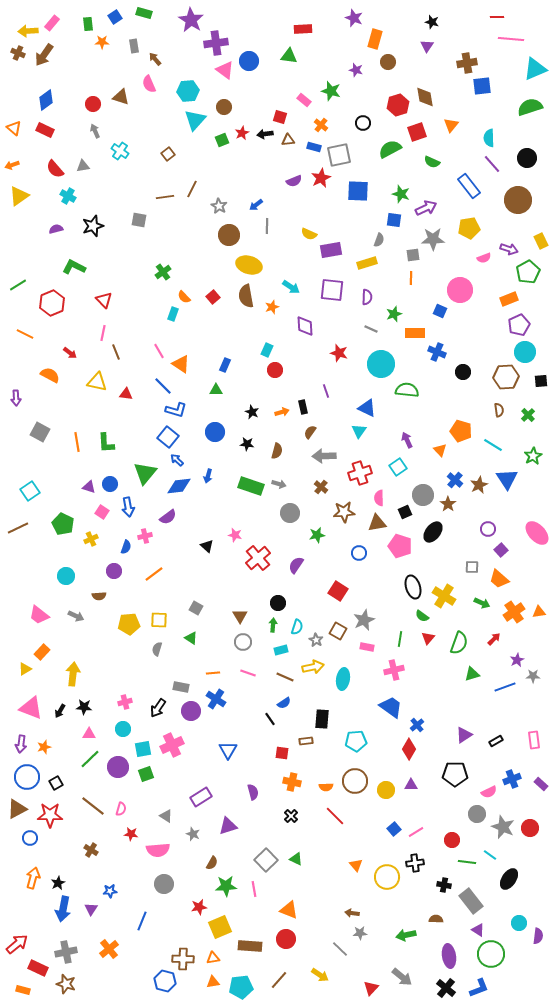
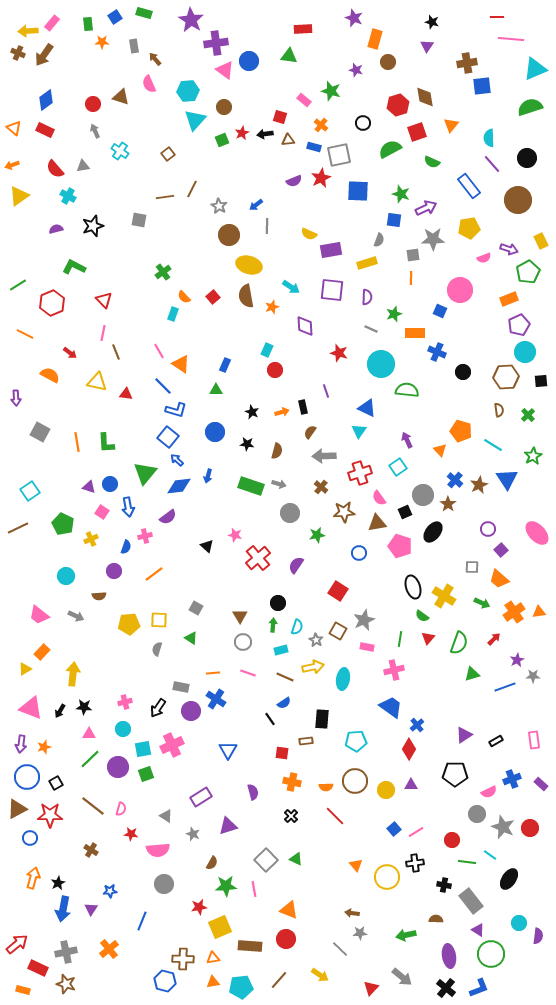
pink semicircle at (379, 498): rotated 35 degrees counterclockwise
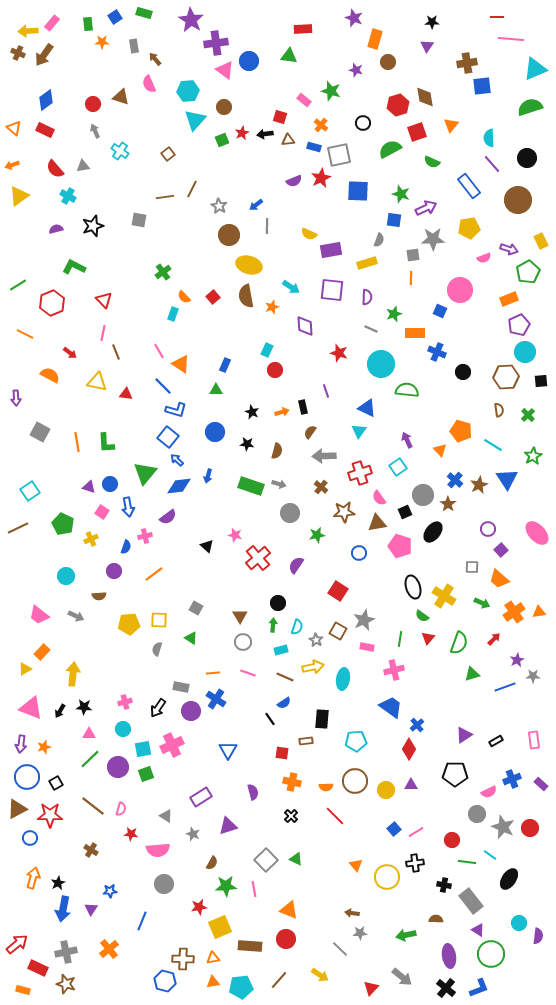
black star at (432, 22): rotated 16 degrees counterclockwise
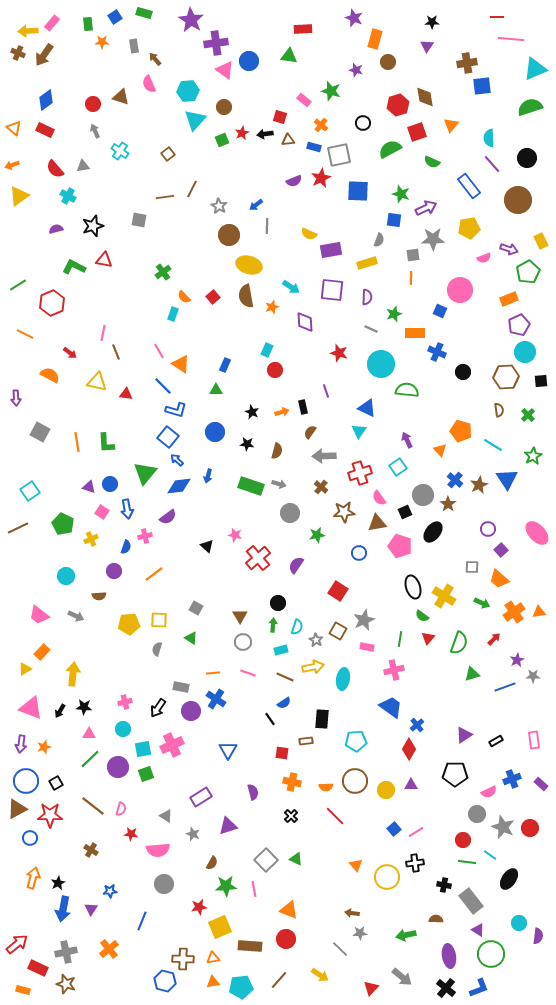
red triangle at (104, 300): moved 40 px up; rotated 36 degrees counterclockwise
purple diamond at (305, 326): moved 4 px up
blue arrow at (128, 507): moved 1 px left, 2 px down
blue circle at (27, 777): moved 1 px left, 4 px down
red circle at (452, 840): moved 11 px right
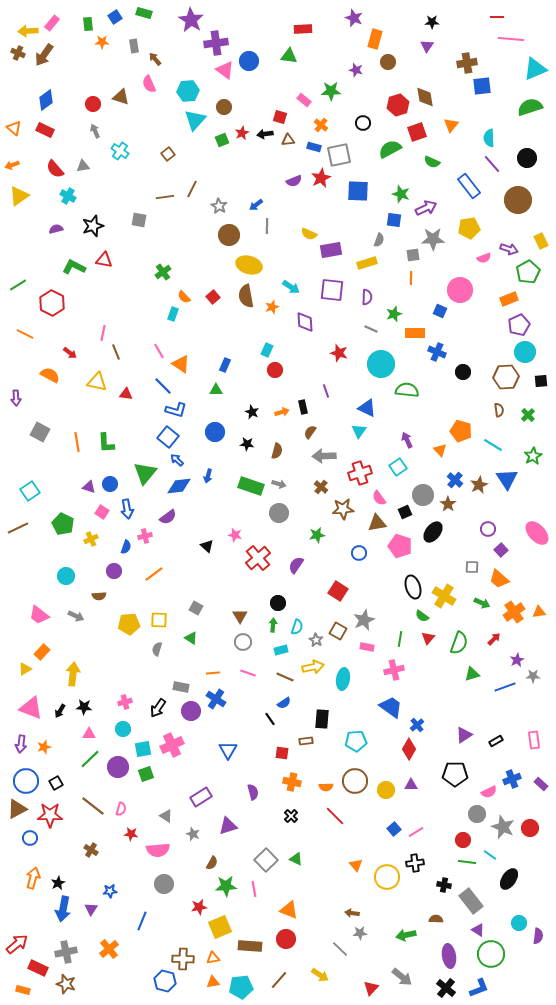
green star at (331, 91): rotated 18 degrees counterclockwise
red hexagon at (52, 303): rotated 10 degrees counterclockwise
brown star at (344, 512): moved 1 px left, 3 px up
gray circle at (290, 513): moved 11 px left
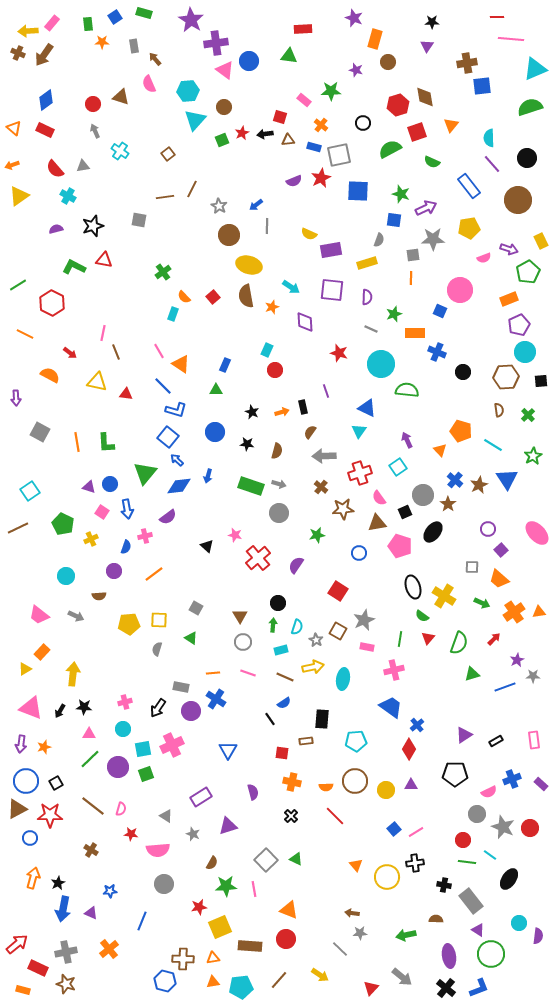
purple triangle at (91, 909): moved 4 px down; rotated 40 degrees counterclockwise
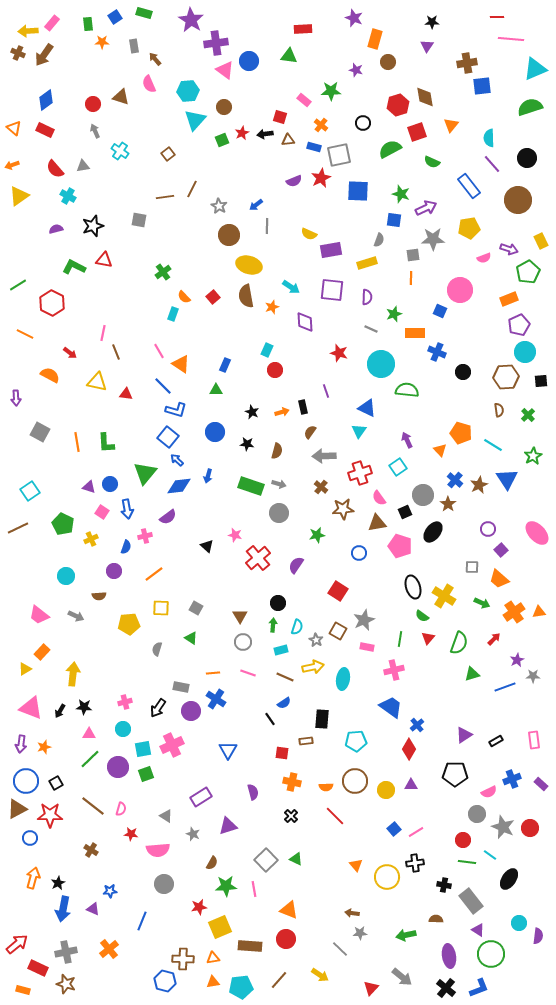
orange pentagon at (461, 431): moved 2 px down
yellow square at (159, 620): moved 2 px right, 12 px up
purple triangle at (91, 913): moved 2 px right, 4 px up
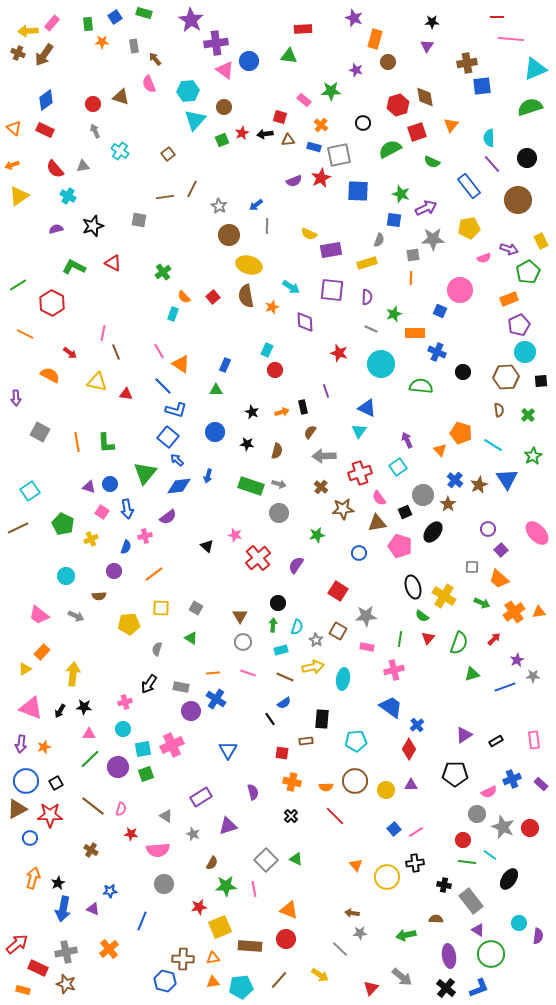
red triangle at (104, 260): moved 9 px right, 3 px down; rotated 18 degrees clockwise
green semicircle at (407, 390): moved 14 px right, 4 px up
gray star at (364, 620): moved 2 px right, 4 px up; rotated 20 degrees clockwise
black arrow at (158, 708): moved 9 px left, 24 px up
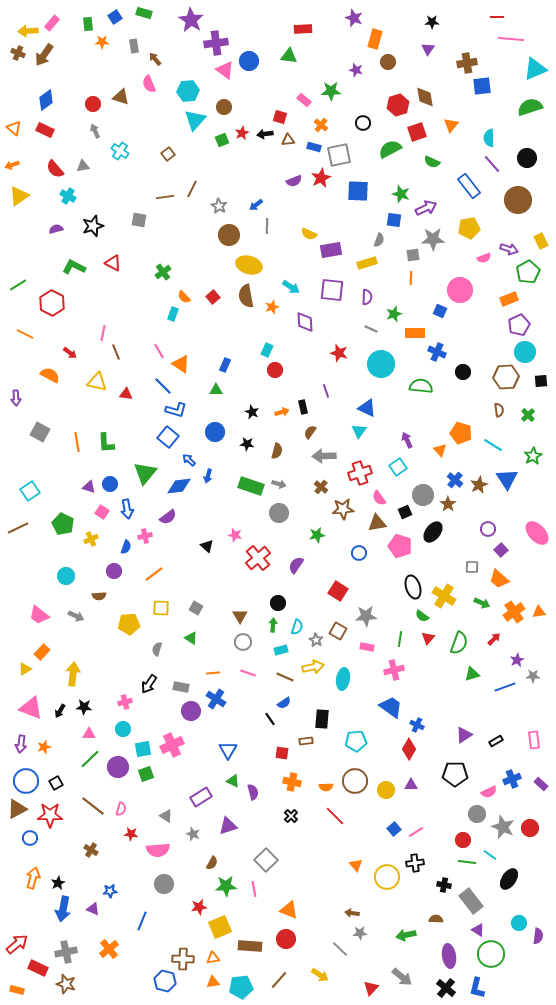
purple triangle at (427, 46): moved 1 px right, 3 px down
blue arrow at (177, 460): moved 12 px right
blue cross at (417, 725): rotated 24 degrees counterclockwise
green triangle at (296, 859): moved 63 px left, 78 px up
blue L-shape at (479, 988): moved 2 px left; rotated 125 degrees clockwise
orange rectangle at (23, 990): moved 6 px left
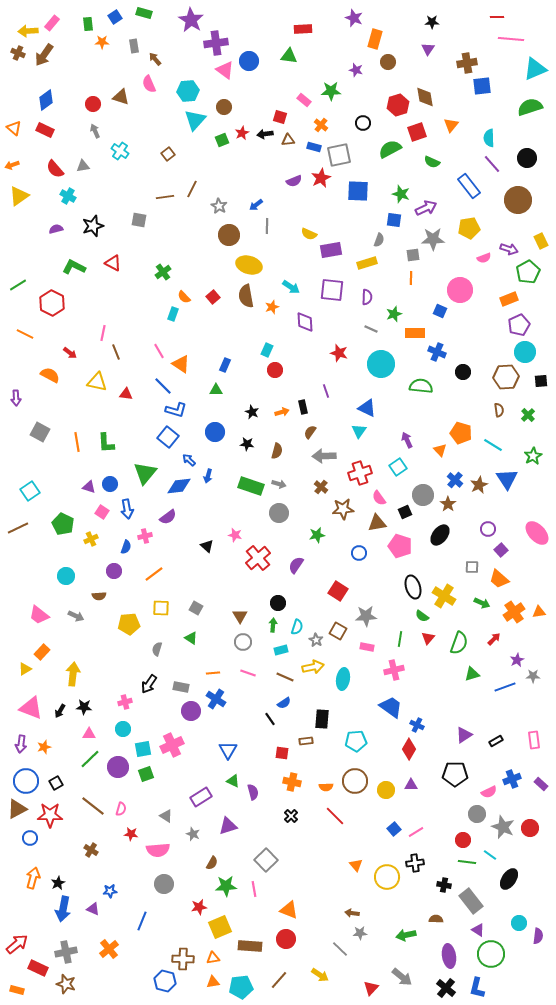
black ellipse at (433, 532): moved 7 px right, 3 px down
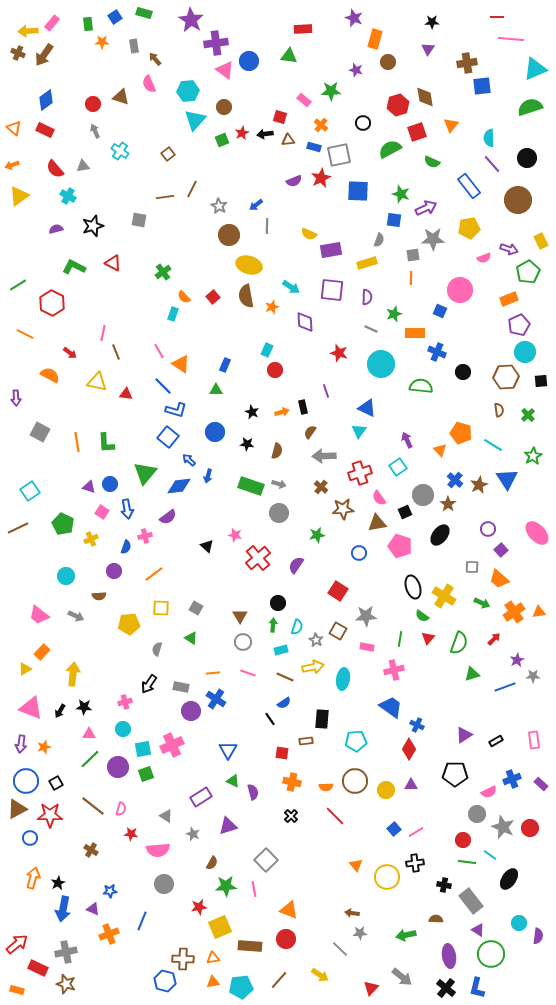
orange cross at (109, 949): moved 15 px up; rotated 18 degrees clockwise
